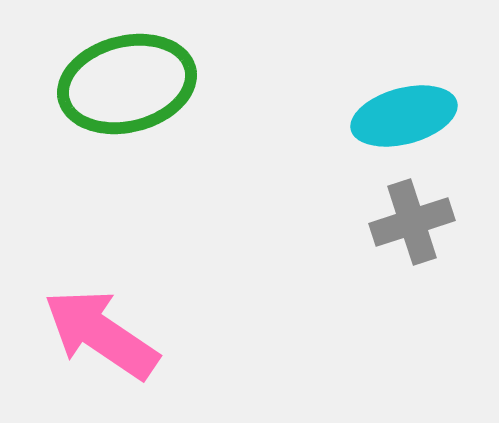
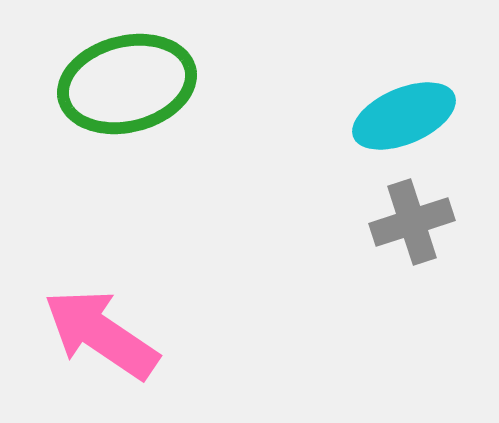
cyan ellipse: rotated 8 degrees counterclockwise
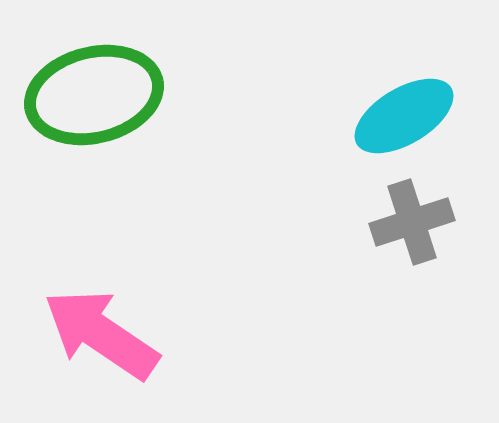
green ellipse: moved 33 px left, 11 px down
cyan ellipse: rotated 8 degrees counterclockwise
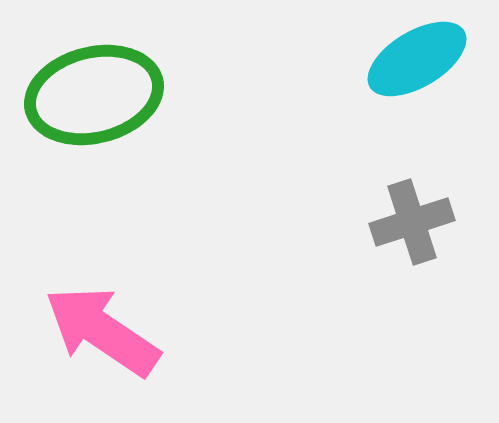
cyan ellipse: moved 13 px right, 57 px up
pink arrow: moved 1 px right, 3 px up
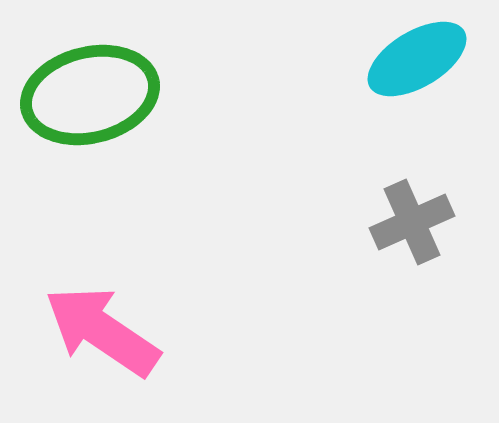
green ellipse: moved 4 px left
gray cross: rotated 6 degrees counterclockwise
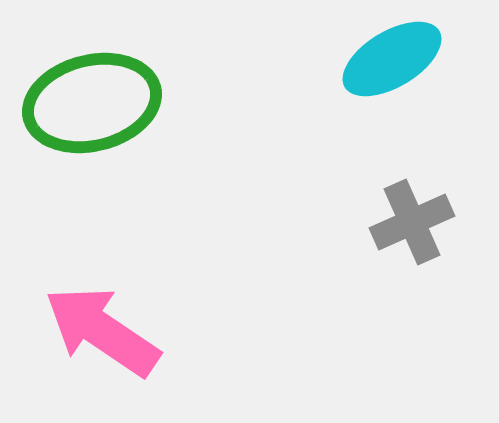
cyan ellipse: moved 25 px left
green ellipse: moved 2 px right, 8 px down
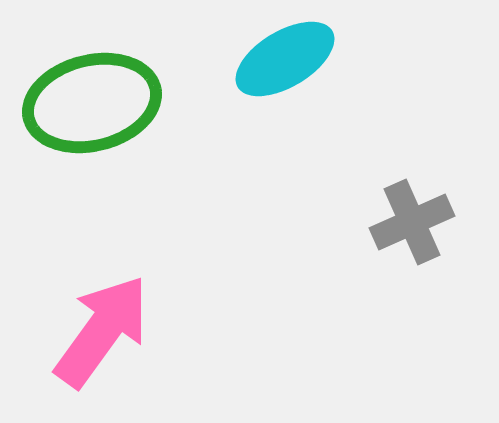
cyan ellipse: moved 107 px left
pink arrow: rotated 92 degrees clockwise
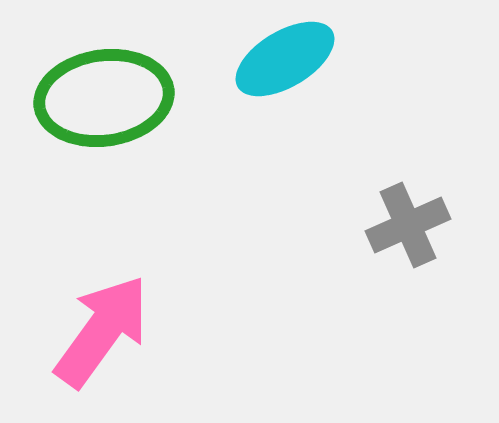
green ellipse: moved 12 px right, 5 px up; rotated 6 degrees clockwise
gray cross: moved 4 px left, 3 px down
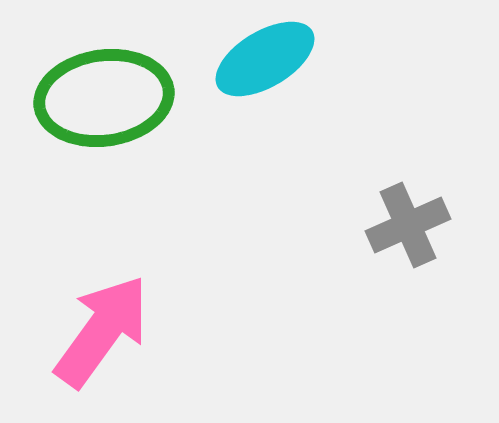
cyan ellipse: moved 20 px left
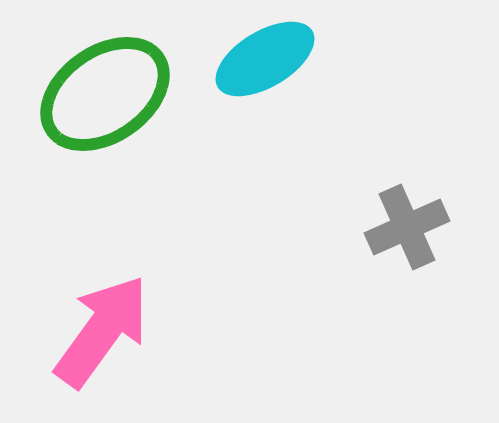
green ellipse: moved 1 px right, 4 px up; rotated 27 degrees counterclockwise
gray cross: moved 1 px left, 2 px down
